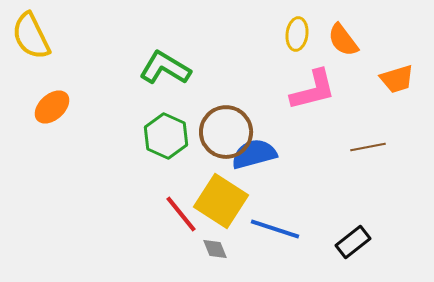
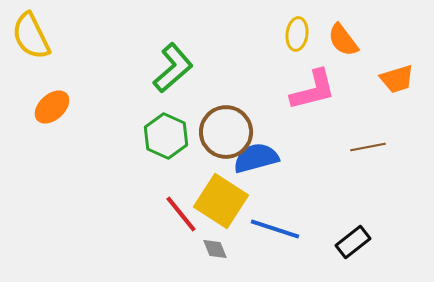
green L-shape: moved 8 px right; rotated 108 degrees clockwise
blue semicircle: moved 2 px right, 4 px down
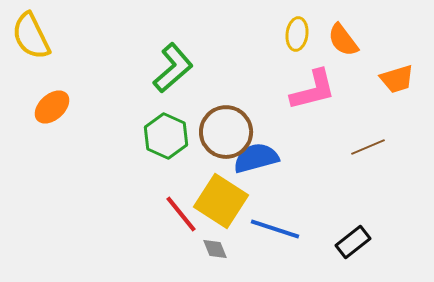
brown line: rotated 12 degrees counterclockwise
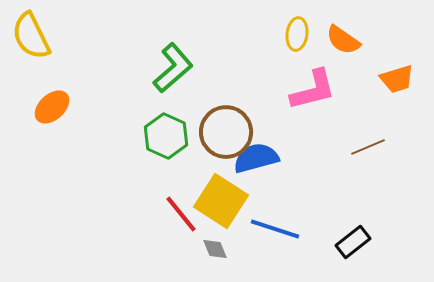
orange semicircle: rotated 18 degrees counterclockwise
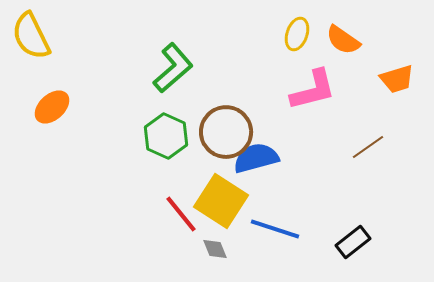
yellow ellipse: rotated 12 degrees clockwise
brown line: rotated 12 degrees counterclockwise
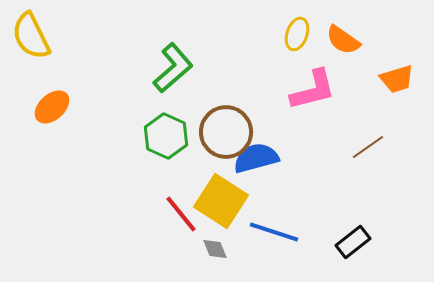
blue line: moved 1 px left, 3 px down
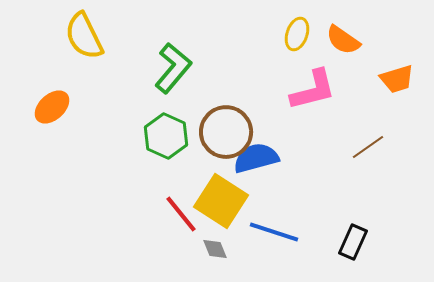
yellow semicircle: moved 53 px right
green L-shape: rotated 9 degrees counterclockwise
black rectangle: rotated 28 degrees counterclockwise
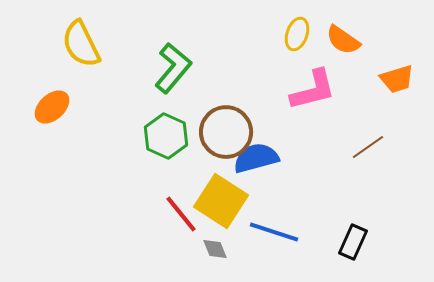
yellow semicircle: moved 3 px left, 8 px down
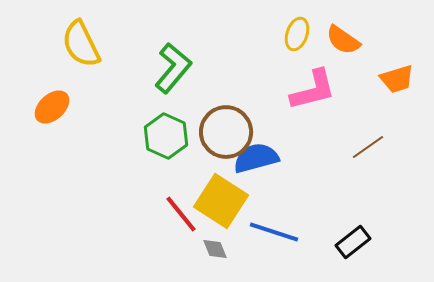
black rectangle: rotated 28 degrees clockwise
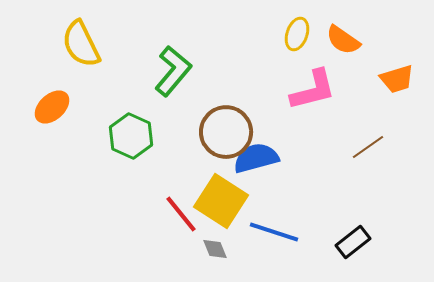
green L-shape: moved 3 px down
green hexagon: moved 35 px left
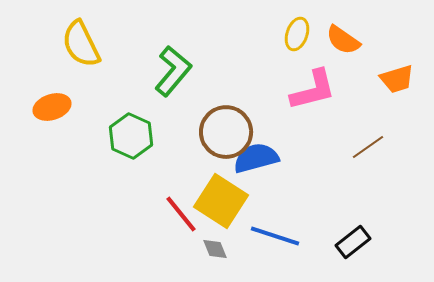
orange ellipse: rotated 24 degrees clockwise
blue line: moved 1 px right, 4 px down
